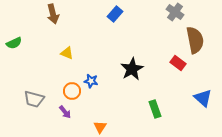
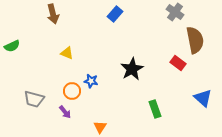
green semicircle: moved 2 px left, 3 px down
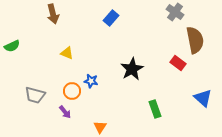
blue rectangle: moved 4 px left, 4 px down
gray trapezoid: moved 1 px right, 4 px up
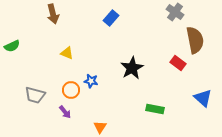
black star: moved 1 px up
orange circle: moved 1 px left, 1 px up
green rectangle: rotated 60 degrees counterclockwise
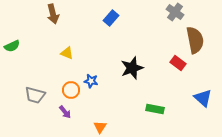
black star: rotated 10 degrees clockwise
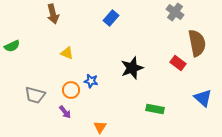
brown semicircle: moved 2 px right, 3 px down
